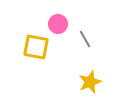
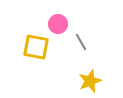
gray line: moved 4 px left, 3 px down
yellow star: moved 1 px up
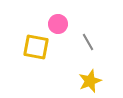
gray line: moved 7 px right
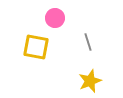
pink circle: moved 3 px left, 6 px up
gray line: rotated 12 degrees clockwise
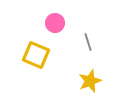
pink circle: moved 5 px down
yellow square: moved 8 px down; rotated 12 degrees clockwise
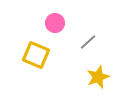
gray line: rotated 66 degrees clockwise
yellow star: moved 8 px right, 4 px up
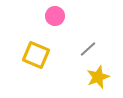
pink circle: moved 7 px up
gray line: moved 7 px down
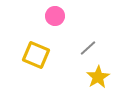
gray line: moved 1 px up
yellow star: rotated 10 degrees counterclockwise
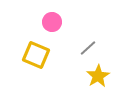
pink circle: moved 3 px left, 6 px down
yellow star: moved 1 px up
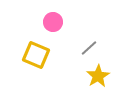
pink circle: moved 1 px right
gray line: moved 1 px right
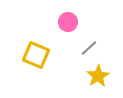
pink circle: moved 15 px right
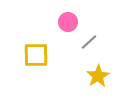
gray line: moved 6 px up
yellow square: rotated 24 degrees counterclockwise
